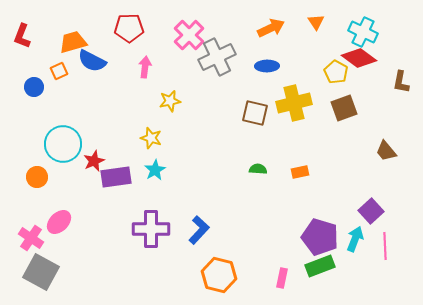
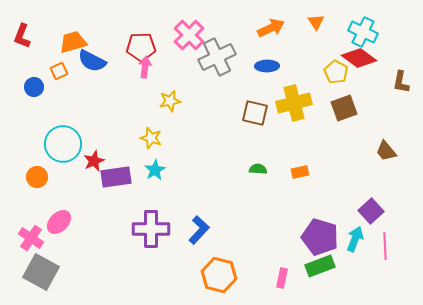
red pentagon at (129, 28): moved 12 px right, 19 px down
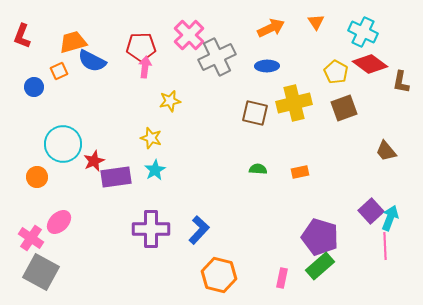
red diamond at (359, 58): moved 11 px right, 6 px down
cyan arrow at (355, 239): moved 35 px right, 21 px up
green rectangle at (320, 266): rotated 20 degrees counterclockwise
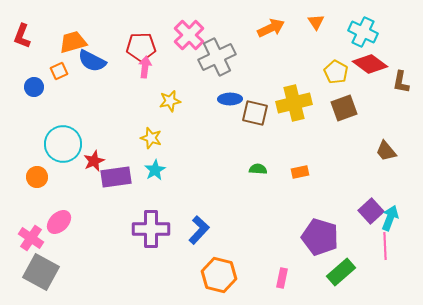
blue ellipse at (267, 66): moved 37 px left, 33 px down
green rectangle at (320, 266): moved 21 px right, 6 px down
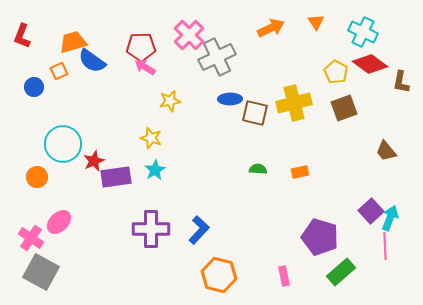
blue semicircle at (92, 61): rotated 8 degrees clockwise
pink arrow at (145, 67): rotated 65 degrees counterclockwise
pink rectangle at (282, 278): moved 2 px right, 2 px up; rotated 24 degrees counterclockwise
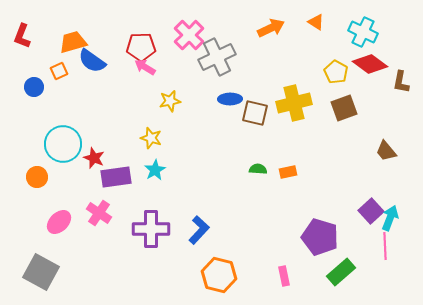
orange triangle at (316, 22): rotated 24 degrees counterclockwise
red star at (94, 161): moved 3 px up; rotated 25 degrees counterclockwise
orange rectangle at (300, 172): moved 12 px left
pink cross at (31, 238): moved 68 px right, 25 px up
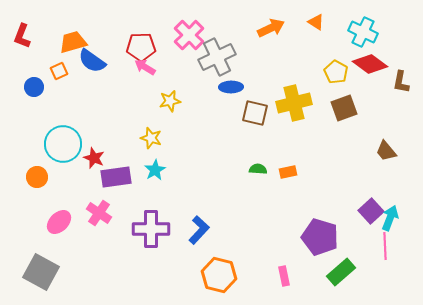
blue ellipse at (230, 99): moved 1 px right, 12 px up
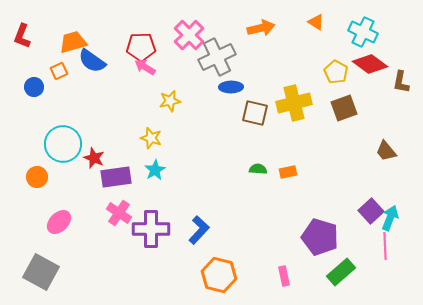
orange arrow at (271, 28): moved 10 px left; rotated 12 degrees clockwise
pink cross at (99, 213): moved 20 px right
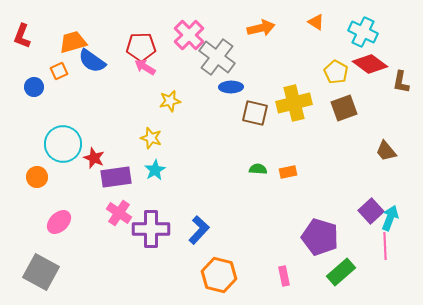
gray cross at (217, 57): rotated 27 degrees counterclockwise
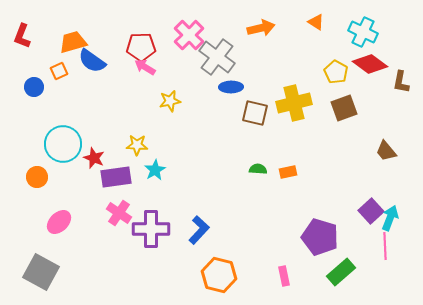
yellow star at (151, 138): moved 14 px left, 7 px down; rotated 15 degrees counterclockwise
